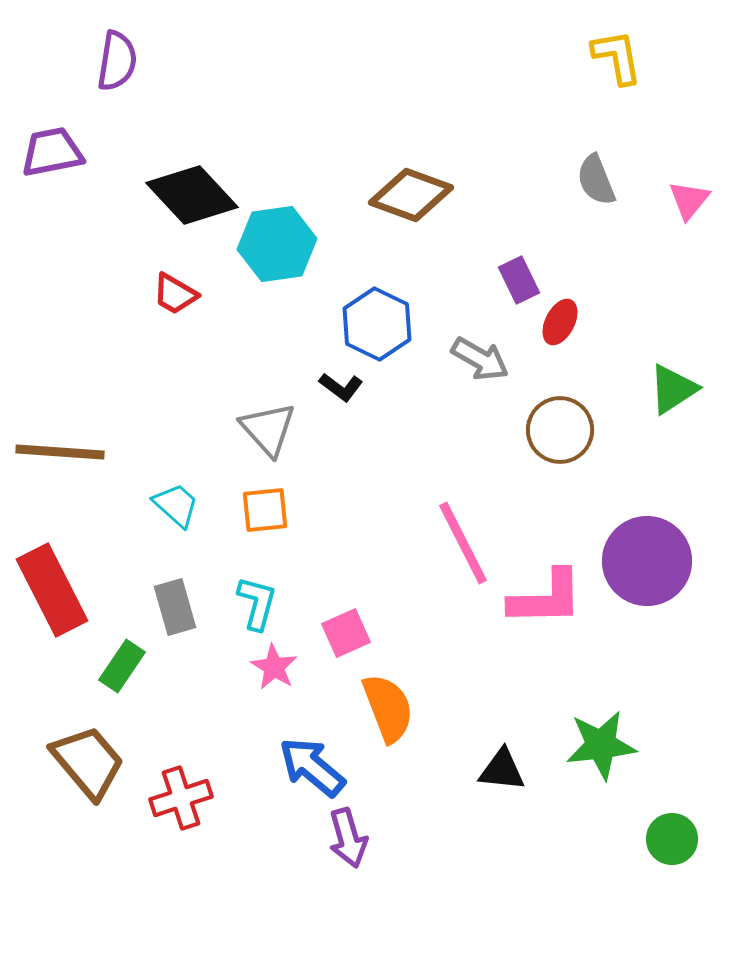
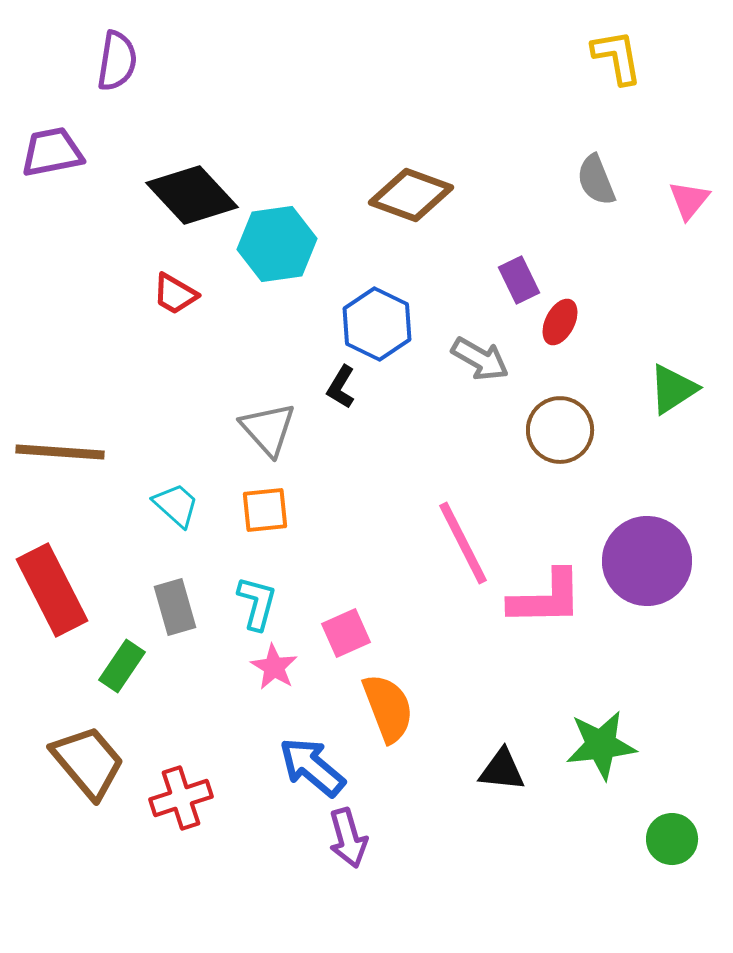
black L-shape: rotated 84 degrees clockwise
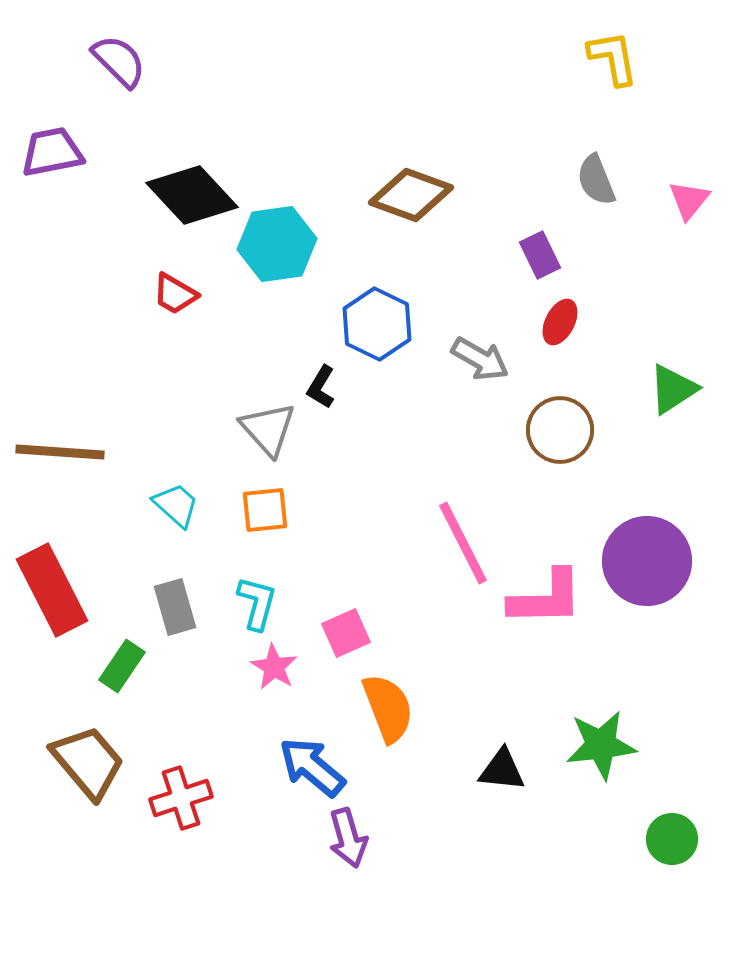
yellow L-shape: moved 4 px left, 1 px down
purple semicircle: moved 2 px right; rotated 54 degrees counterclockwise
purple rectangle: moved 21 px right, 25 px up
black L-shape: moved 20 px left
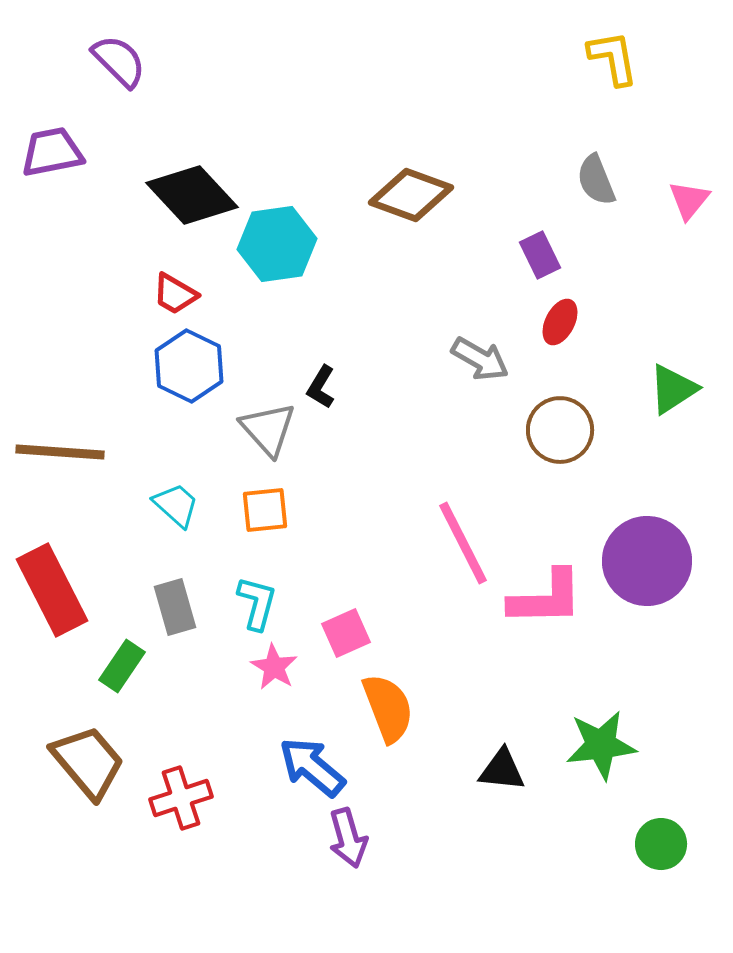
blue hexagon: moved 188 px left, 42 px down
green circle: moved 11 px left, 5 px down
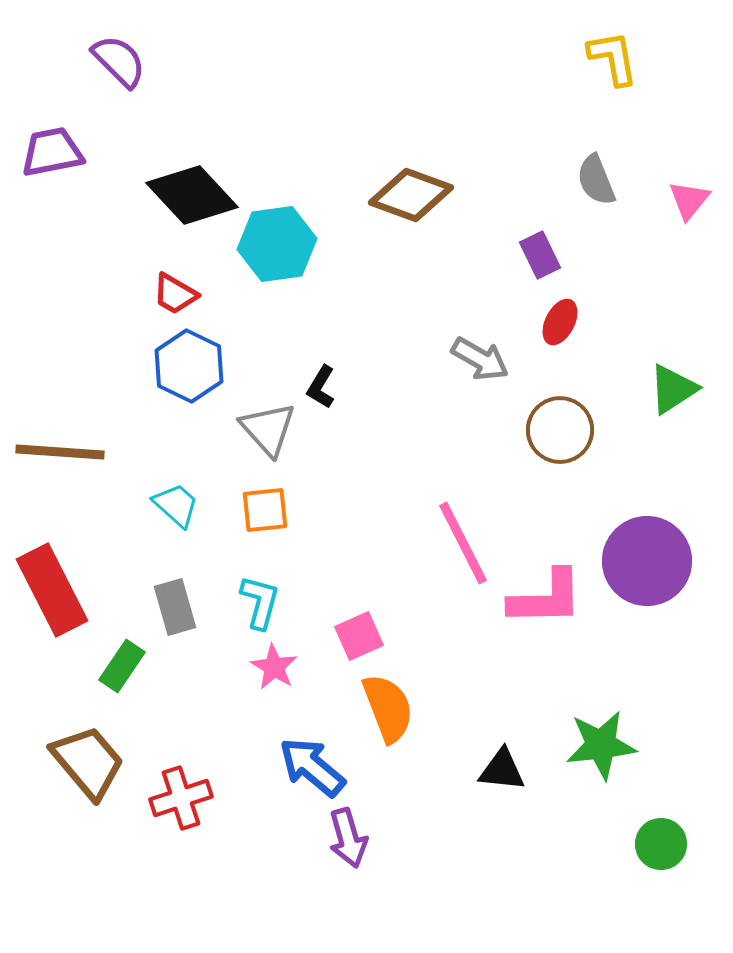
cyan L-shape: moved 3 px right, 1 px up
pink square: moved 13 px right, 3 px down
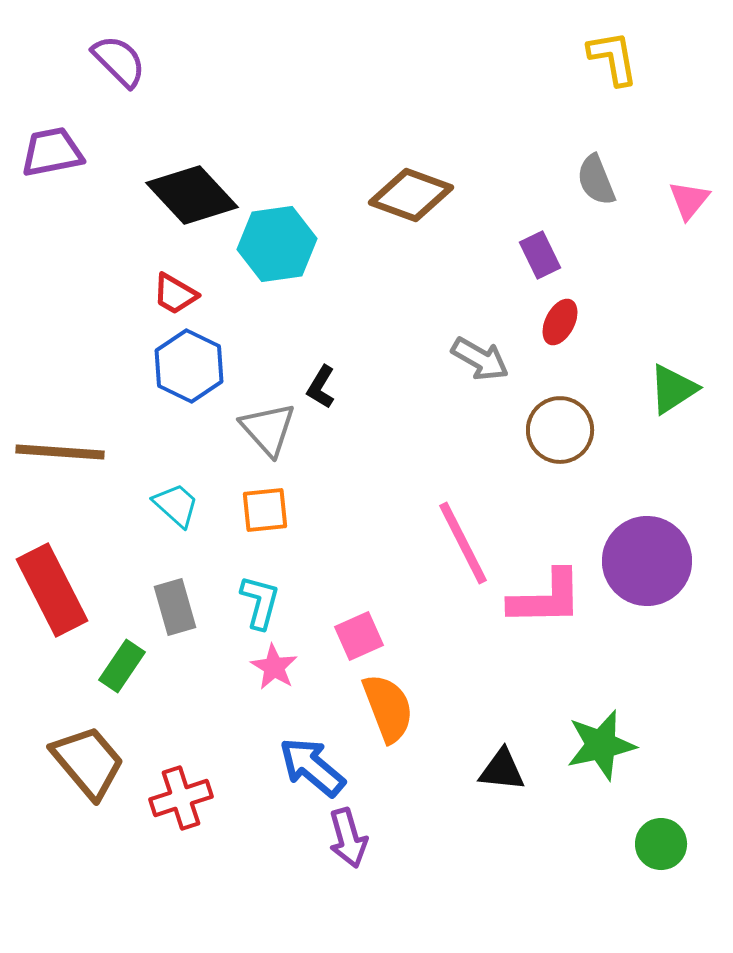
green star: rotated 6 degrees counterclockwise
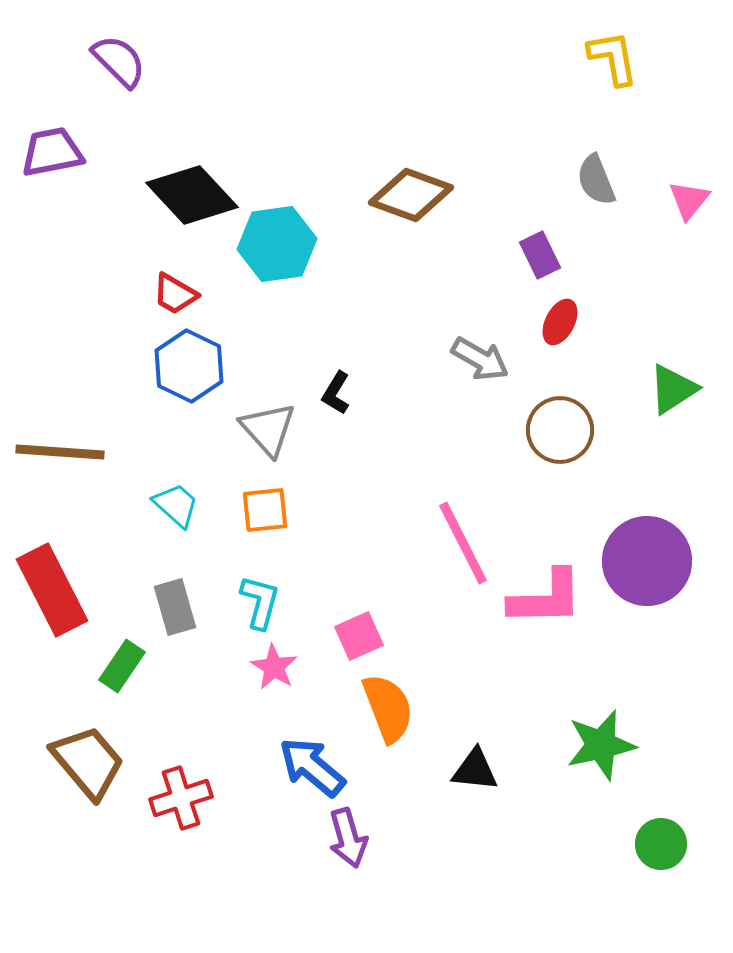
black L-shape: moved 15 px right, 6 px down
black triangle: moved 27 px left
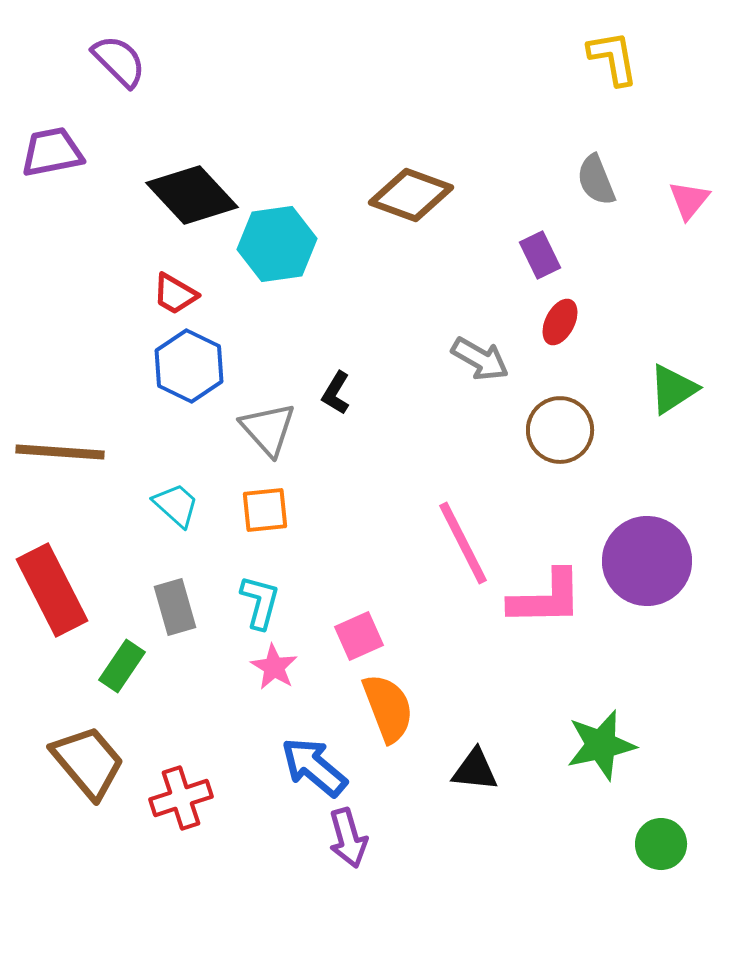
blue arrow: moved 2 px right
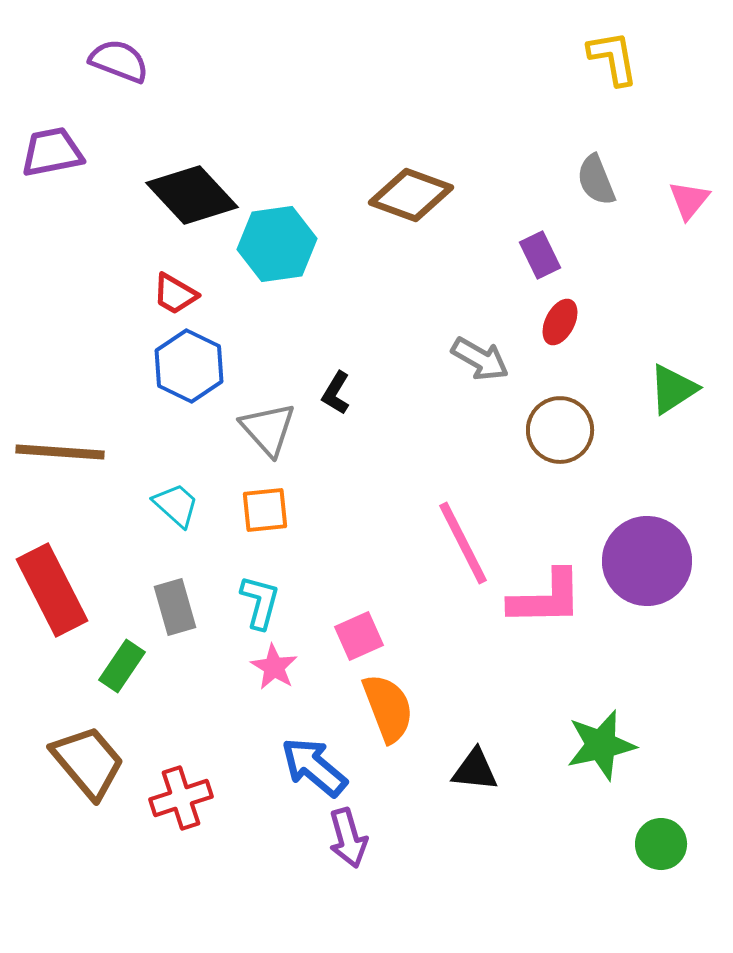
purple semicircle: rotated 24 degrees counterclockwise
